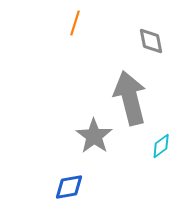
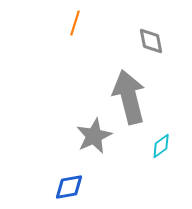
gray arrow: moved 1 px left, 1 px up
gray star: rotated 12 degrees clockwise
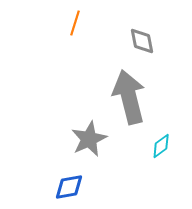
gray diamond: moved 9 px left
gray star: moved 5 px left, 3 px down
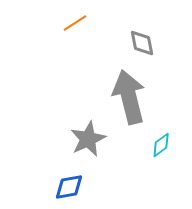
orange line: rotated 40 degrees clockwise
gray diamond: moved 2 px down
gray star: moved 1 px left
cyan diamond: moved 1 px up
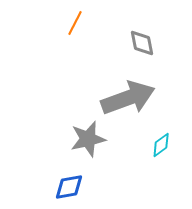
orange line: rotated 30 degrees counterclockwise
gray arrow: moved 1 px left, 1 px down; rotated 84 degrees clockwise
gray star: rotated 12 degrees clockwise
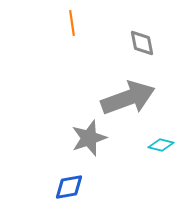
orange line: moved 3 px left; rotated 35 degrees counterclockwise
gray star: moved 1 px right, 1 px up; rotated 6 degrees counterclockwise
cyan diamond: rotated 50 degrees clockwise
